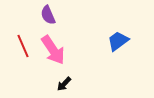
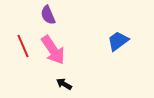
black arrow: rotated 77 degrees clockwise
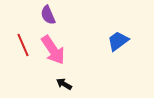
red line: moved 1 px up
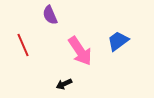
purple semicircle: moved 2 px right
pink arrow: moved 27 px right, 1 px down
black arrow: rotated 56 degrees counterclockwise
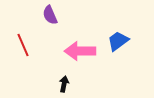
pink arrow: rotated 124 degrees clockwise
black arrow: rotated 126 degrees clockwise
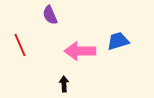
blue trapezoid: rotated 20 degrees clockwise
red line: moved 3 px left
black arrow: rotated 14 degrees counterclockwise
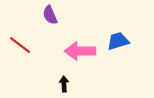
red line: rotated 30 degrees counterclockwise
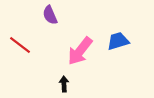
pink arrow: rotated 52 degrees counterclockwise
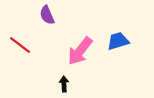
purple semicircle: moved 3 px left
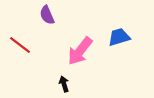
blue trapezoid: moved 1 px right, 4 px up
black arrow: rotated 14 degrees counterclockwise
